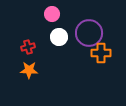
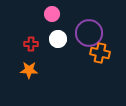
white circle: moved 1 px left, 2 px down
red cross: moved 3 px right, 3 px up; rotated 16 degrees clockwise
orange cross: moved 1 px left; rotated 12 degrees clockwise
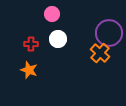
purple circle: moved 20 px right
orange cross: rotated 30 degrees clockwise
orange star: rotated 18 degrees clockwise
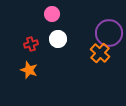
red cross: rotated 16 degrees counterclockwise
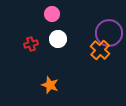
orange cross: moved 3 px up
orange star: moved 21 px right, 15 px down
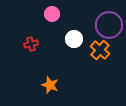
purple circle: moved 8 px up
white circle: moved 16 px right
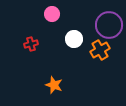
orange cross: rotated 18 degrees clockwise
orange star: moved 4 px right
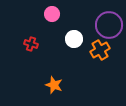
red cross: rotated 32 degrees clockwise
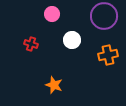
purple circle: moved 5 px left, 9 px up
white circle: moved 2 px left, 1 px down
orange cross: moved 8 px right, 5 px down; rotated 18 degrees clockwise
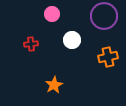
red cross: rotated 24 degrees counterclockwise
orange cross: moved 2 px down
orange star: rotated 24 degrees clockwise
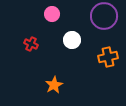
red cross: rotated 32 degrees clockwise
